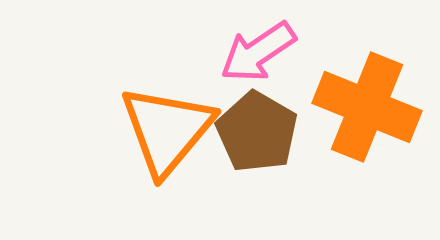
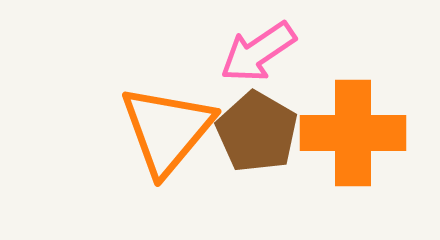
orange cross: moved 14 px left, 26 px down; rotated 22 degrees counterclockwise
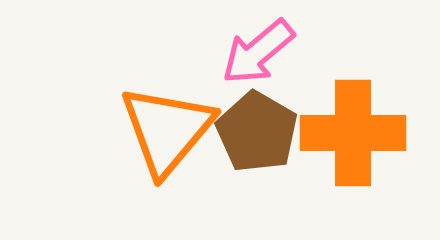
pink arrow: rotated 6 degrees counterclockwise
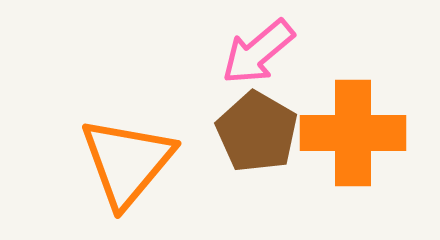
orange triangle: moved 40 px left, 32 px down
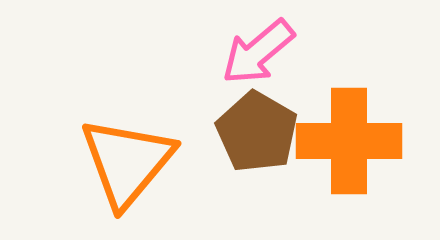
orange cross: moved 4 px left, 8 px down
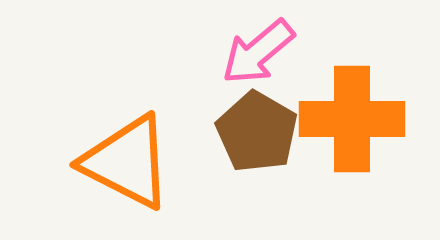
orange cross: moved 3 px right, 22 px up
orange triangle: rotated 43 degrees counterclockwise
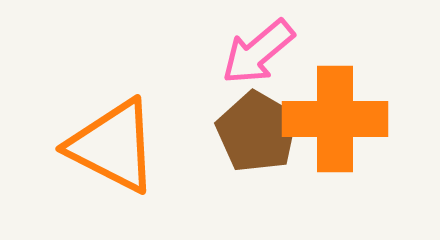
orange cross: moved 17 px left
orange triangle: moved 14 px left, 16 px up
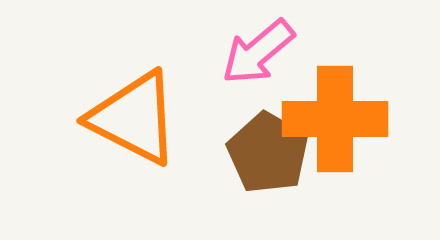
brown pentagon: moved 11 px right, 21 px down
orange triangle: moved 21 px right, 28 px up
